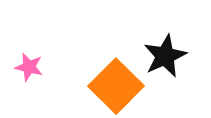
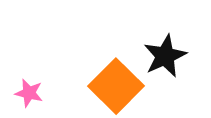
pink star: moved 26 px down
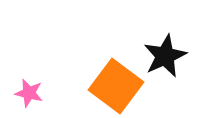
orange square: rotated 8 degrees counterclockwise
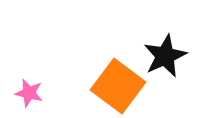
orange square: moved 2 px right
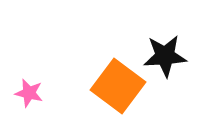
black star: rotated 21 degrees clockwise
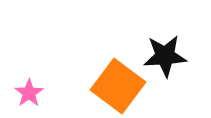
pink star: rotated 24 degrees clockwise
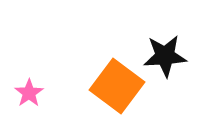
orange square: moved 1 px left
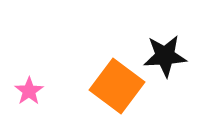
pink star: moved 2 px up
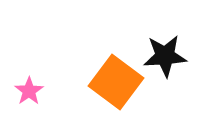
orange square: moved 1 px left, 4 px up
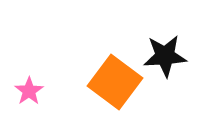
orange square: moved 1 px left
